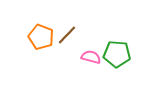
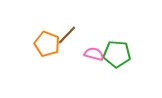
orange pentagon: moved 6 px right, 7 px down
pink semicircle: moved 3 px right, 3 px up
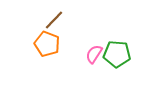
brown line: moved 13 px left, 15 px up
pink semicircle: rotated 72 degrees counterclockwise
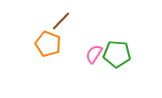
brown line: moved 7 px right, 1 px down
orange pentagon: moved 1 px right
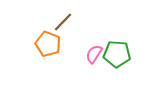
brown line: moved 2 px right, 1 px down
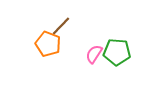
brown line: moved 2 px left, 4 px down
green pentagon: moved 2 px up
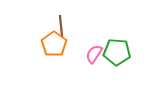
brown line: rotated 50 degrees counterclockwise
orange pentagon: moved 6 px right; rotated 15 degrees clockwise
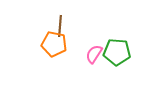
brown line: moved 1 px left; rotated 10 degrees clockwise
orange pentagon: rotated 25 degrees counterclockwise
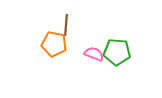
brown line: moved 6 px right, 1 px up
pink semicircle: rotated 78 degrees clockwise
